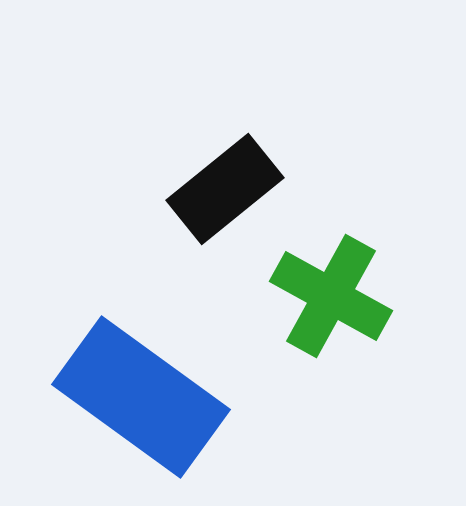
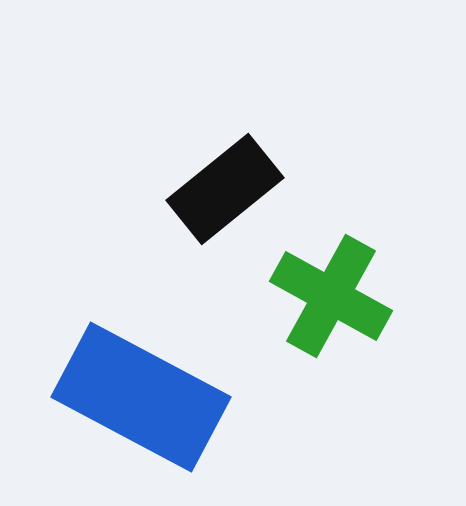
blue rectangle: rotated 8 degrees counterclockwise
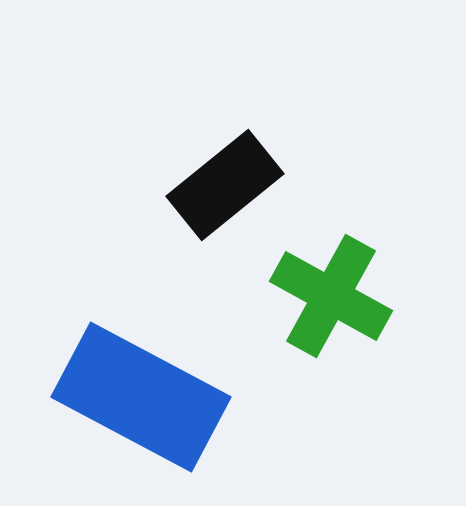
black rectangle: moved 4 px up
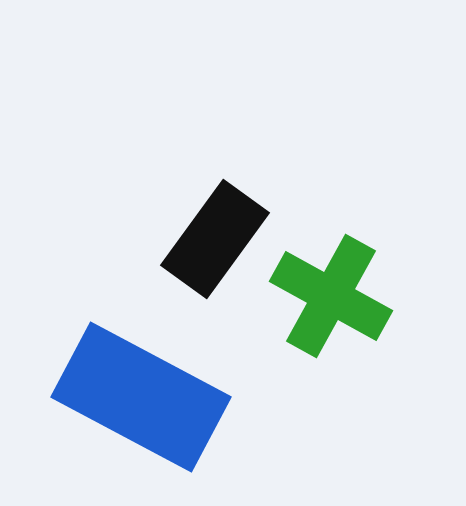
black rectangle: moved 10 px left, 54 px down; rotated 15 degrees counterclockwise
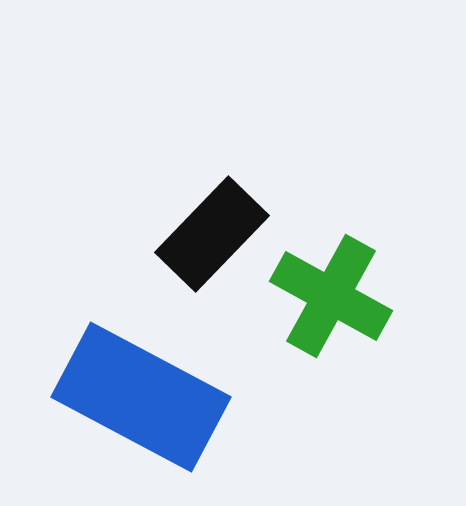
black rectangle: moved 3 px left, 5 px up; rotated 8 degrees clockwise
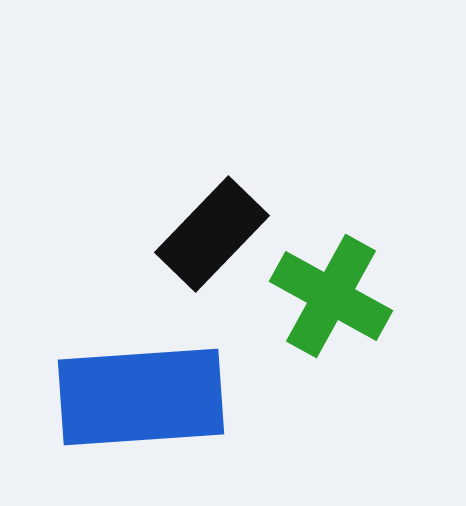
blue rectangle: rotated 32 degrees counterclockwise
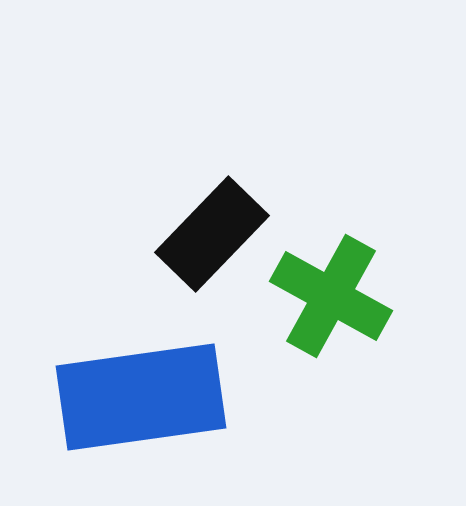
blue rectangle: rotated 4 degrees counterclockwise
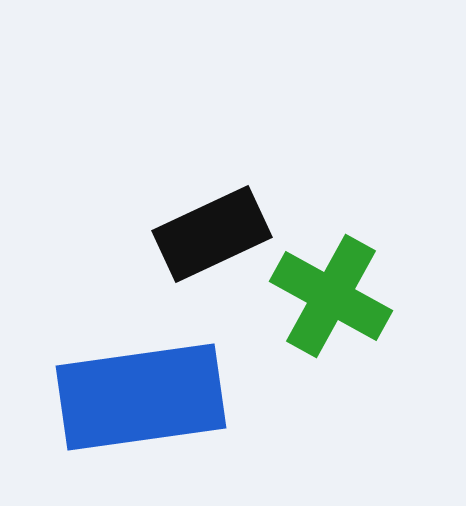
black rectangle: rotated 21 degrees clockwise
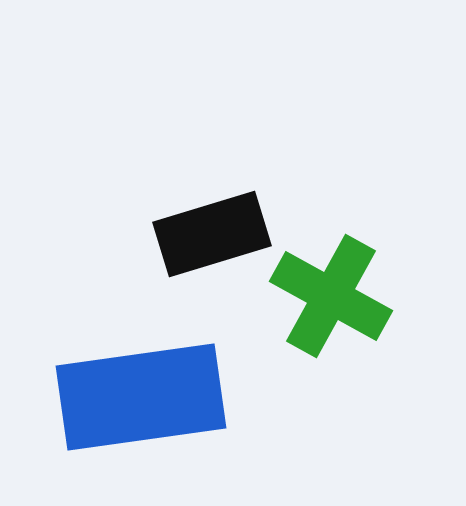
black rectangle: rotated 8 degrees clockwise
